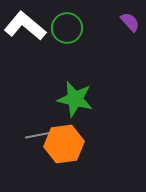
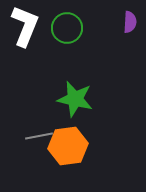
purple semicircle: rotated 45 degrees clockwise
white L-shape: rotated 72 degrees clockwise
gray line: moved 1 px down
orange hexagon: moved 4 px right, 2 px down
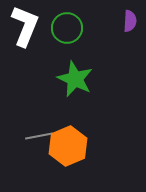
purple semicircle: moved 1 px up
green star: moved 20 px up; rotated 12 degrees clockwise
orange hexagon: rotated 15 degrees counterclockwise
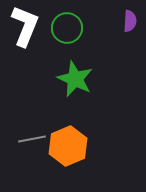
gray line: moved 7 px left, 3 px down
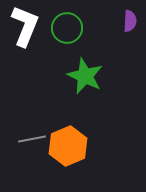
green star: moved 10 px right, 3 px up
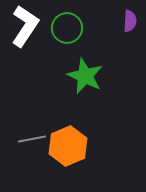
white L-shape: rotated 12 degrees clockwise
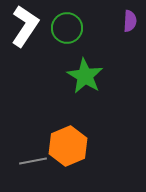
green star: rotated 6 degrees clockwise
gray line: moved 1 px right, 22 px down
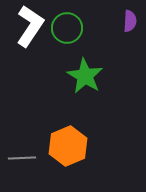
white L-shape: moved 5 px right
gray line: moved 11 px left, 3 px up; rotated 8 degrees clockwise
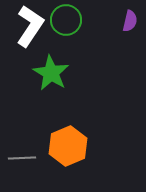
purple semicircle: rotated 10 degrees clockwise
green circle: moved 1 px left, 8 px up
green star: moved 34 px left, 3 px up
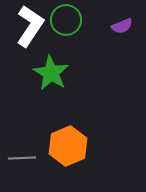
purple semicircle: moved 8 px left, 5 px down; rotated 55 degrees clockwise
